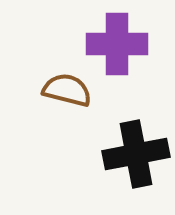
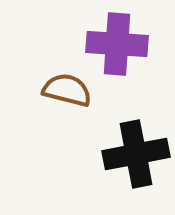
purple cross: rotated 4 degrees clockwise
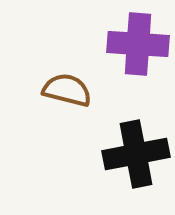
purple cross: moved 21 px right
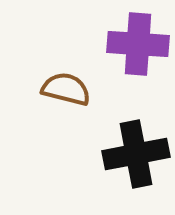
brown semicircle: moved 1 px left, 1 px up
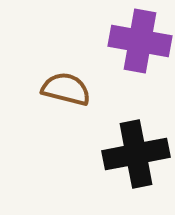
purple cross: moved 2 px right, 3 px up; rotated 6 degrees clockwise
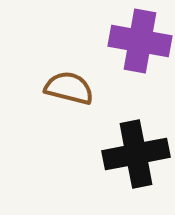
brown semicircle: moved 3 px right, 1 px up
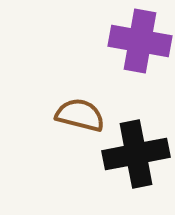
brown semicircle: moved 11 px right, 27 px down
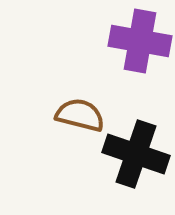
black cross: rotated 30 degrees clockwise
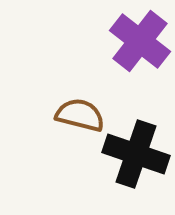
purple cross: rotated 28 degrees clockwise
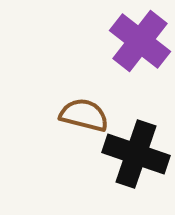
brown semicircle: moved 4 px right
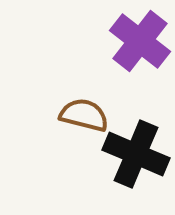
black cross: rotated 4 degrees clockwise
